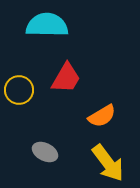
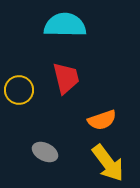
cyan semicircle: moved 18 px right
red trapezoid: rotated 44 degrees counterclockwise
orange semicircle: moved 4 px down; rotated 12 degrees clockwise
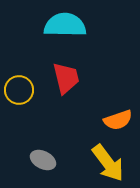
orange semicircle: moved 16 px right
gray ellipse: moved 2 px left, 8 px down
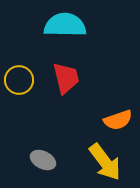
yellow circle: moved 10 px up
yellow arrow: moved 3 px left, 1 px up
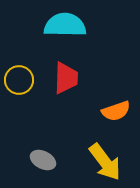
red trapezoid: rotated 16 degrees clockwise
orange semicircle: moved 2 px left, 9 px up
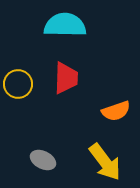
yellow circle: moved 1 px left, 4 px down
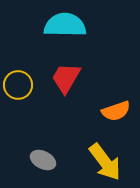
red trapezoid: rotated 152 degrees counterclockwise
yellow circle: moved 1 px down
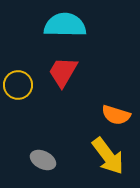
red trapezoid: moved 3 px left, 6 px up
orange semicircle: moved 4 px down; rotated 36 degrees clockwise
yellow arrow: moved 3 px right, 6 px up
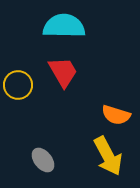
cyan semicircle: moved 1 px left, 1 px down
red trapezoid: rotated 120 degrees clockwise
yellow arrow: rotated 9 degrees clockwise
gray ellipse: rotated 25 degrees clockwise
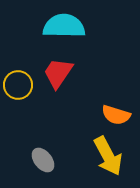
red trapezoid: moved 5 px left, 1 px down; rotated 116 degrees counterclockwise
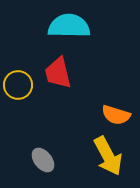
cyan semicircle: moved 5 px right
red trapezoid: rotated 48 degrees counterclockwise
